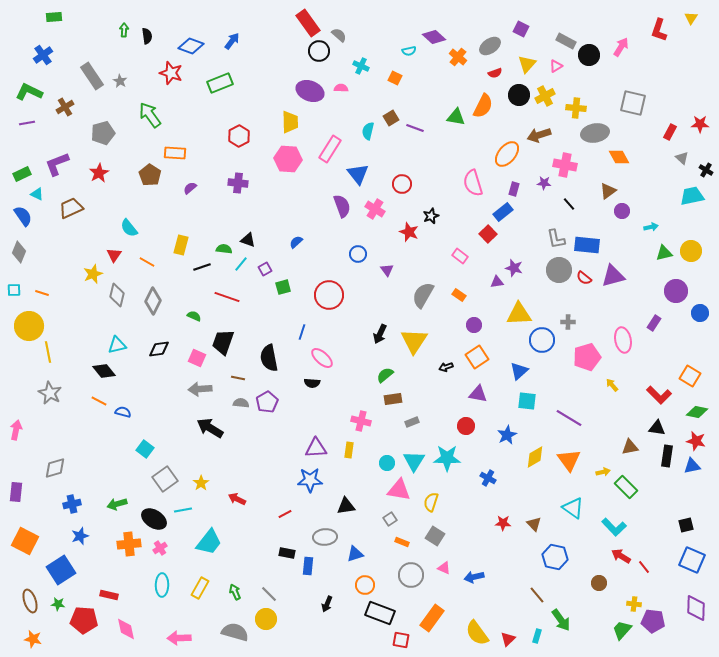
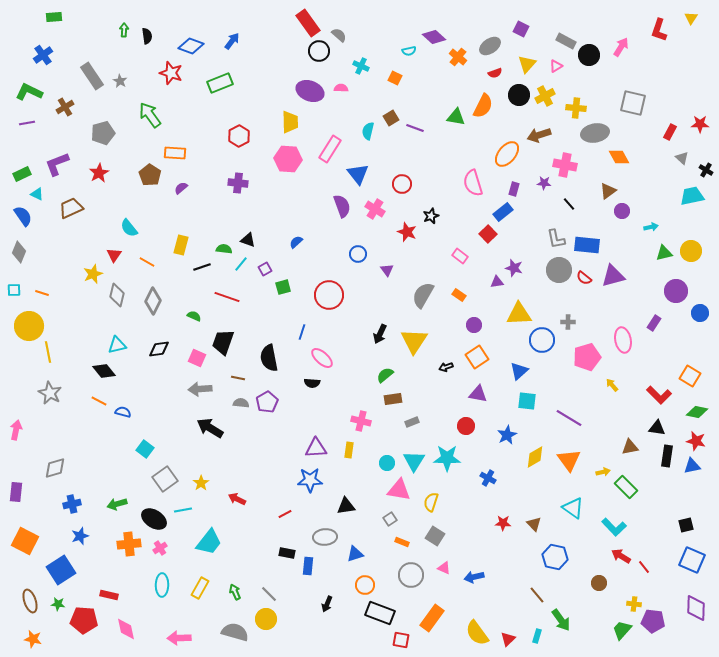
purple semicircle at (190, 188): moved 9 px left
red star at (409, 232): moved 2 px left
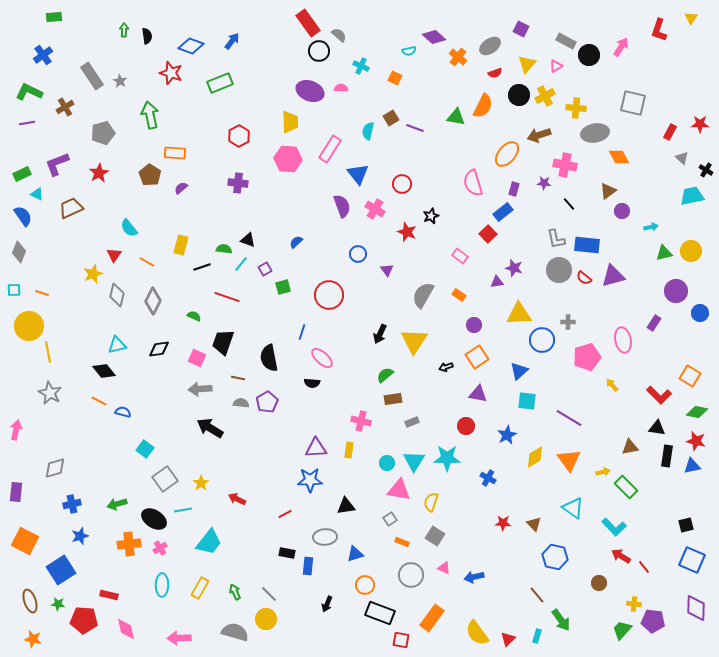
green arrow at (150, 115): rotated 24 degrees clockwise
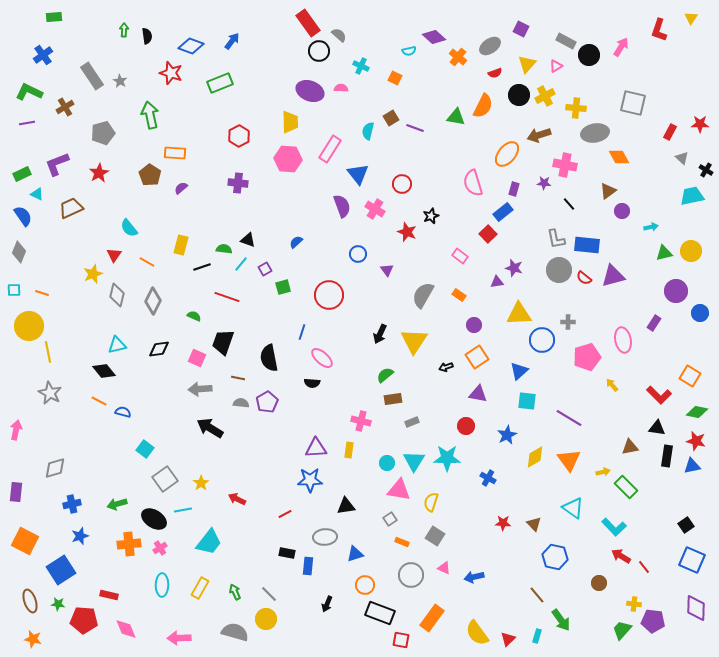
black square at (686, 525): rotated 21 degrees counterclockwise
pink diamond at (126, 629): rotated 10 degrees counterclockwise
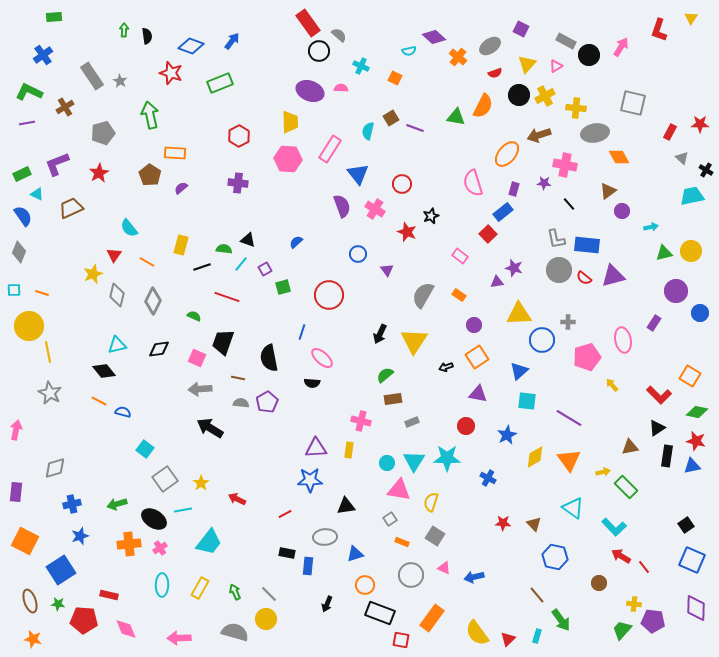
black triangle at (657, 428): rotated 42 degrees counterclockwise
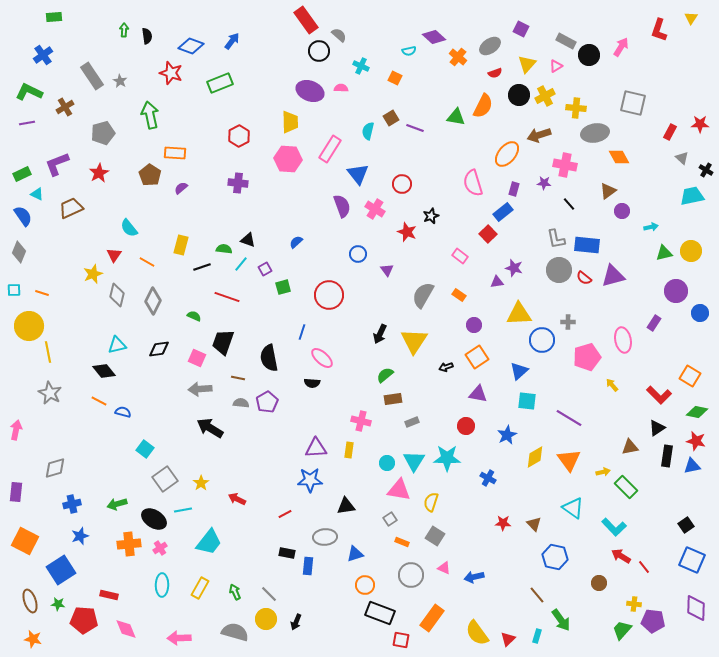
red rectangle at (308, 23): moved 2 px left, 3 px up
black arrow at (327, 604): moved 31 px left, 18 px down
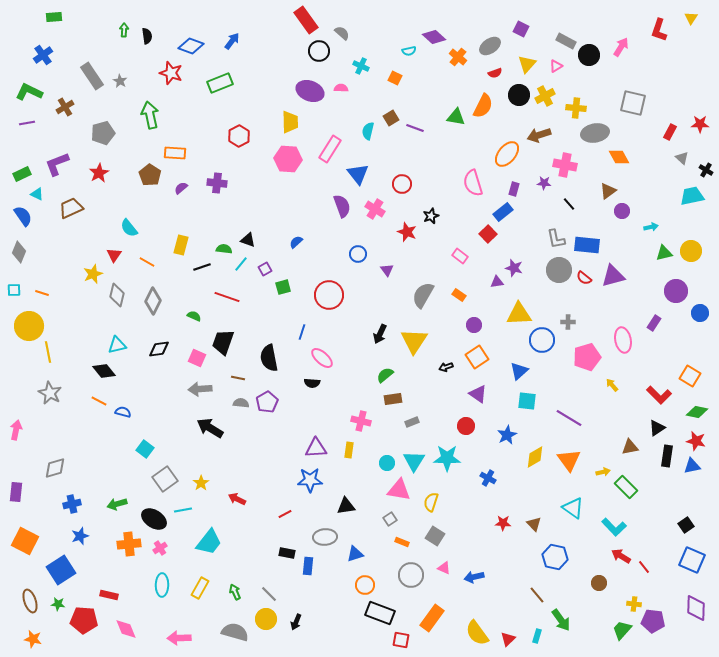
gray semicircle at (339, 35): moved 3 px right, 2 px up
purple cross at (238, 183): moved 21 px left
purple triangle at (478, 394): rotated 24 degrees clockwise
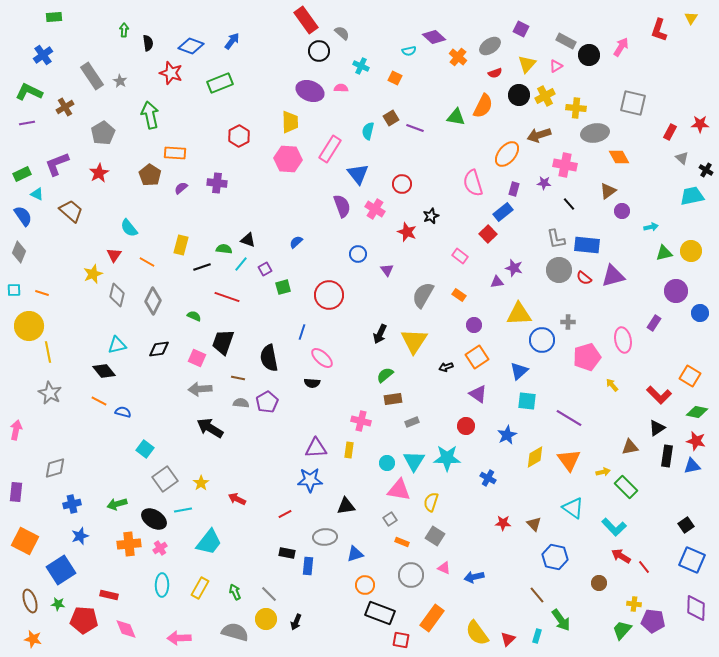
black semicircle at (147, 36): moved 1 px right, 7 px down
gray pentagon at (103, 133): rotated 15 degrees counterclockwise
brown trapezoid at (71, 208): moved 3 px down; rotated 65 degrees clockwise
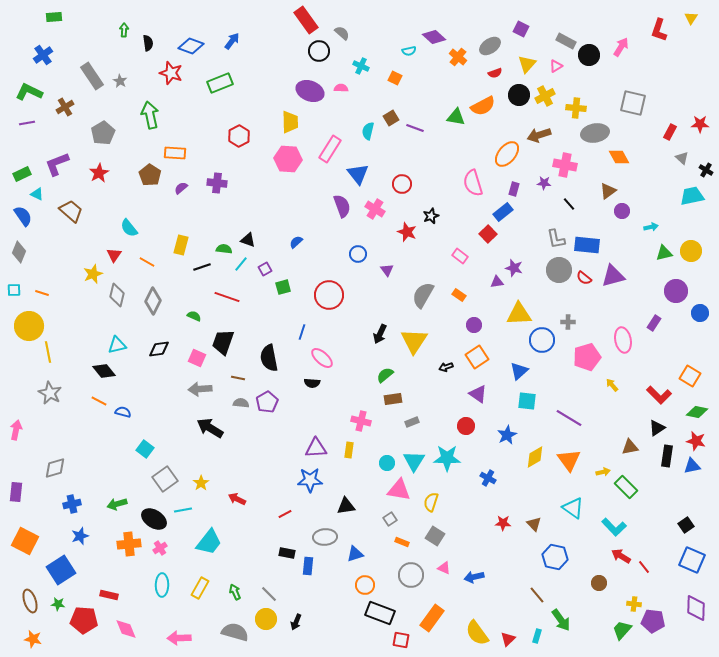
orange semicircle at (483, 106): rotated 35 degrees clockwise
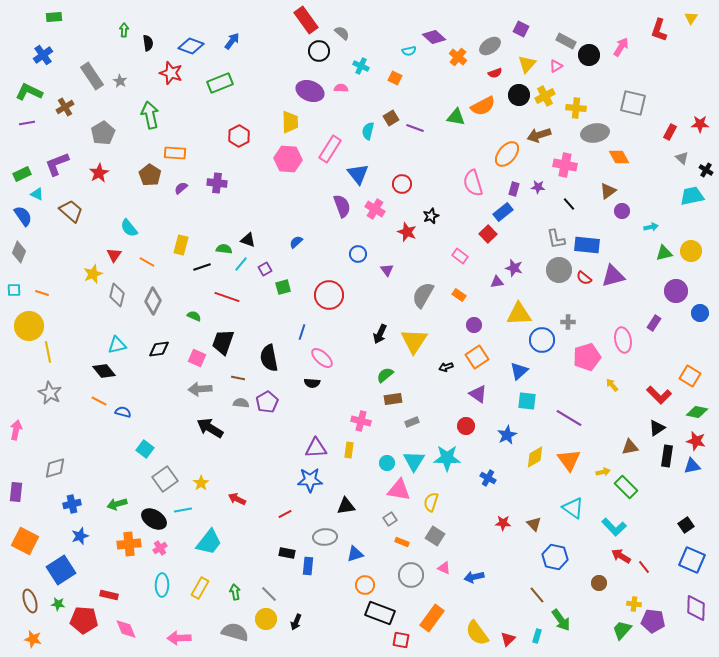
purple star at (544, 183): moved 6 px left, 4 px down
green arrow at (235, 592): rotated 14 degrees clockwise
